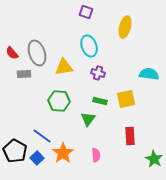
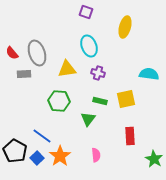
yellow triangle: moved 3 px right, 2 px down
orange star: moved 3 px left, 3 px down
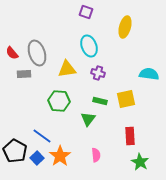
green star: moved 14 px left, 3 px down
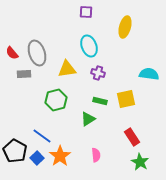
purple square: rotated 16 degrees counterclockwise
green hexagon: moved 3 px left, 1 px up; rotated 20 degrees counterclockwise
green triangle: rotated 21 degrees clockwise
red rectangle: moved 2 px right, 1 px down; rotated 30 degrees counterclockwise
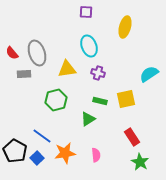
cyan semicircle: rotated 42 degrees counterclockwise
orange star: moved 5 px right, 3 px up; rotated 25 degrees clockwise
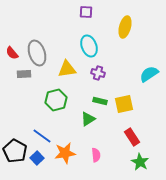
yellow square: moved 2 px left, 5 px down
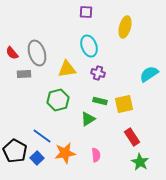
green hexagon: moved 2 px right
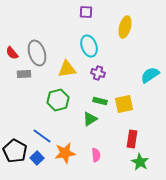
cyan semicircle: moved 1 px right, 1 px down
green triangle: moved 2 px right
red rectangle: moved 2 px down; rotated 42 degrees clockwise
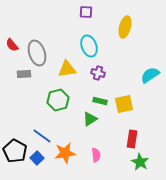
red semicircle: moved 8 px up
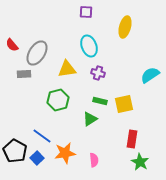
gray ellipse: rotated 50 degrees clockwise
pink semicircle: moved 2 px left, 5 px down
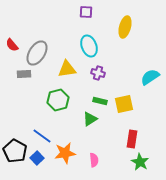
cyan semicircle: moved 2 px down
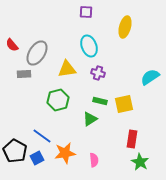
blue square: rotated 16 degrees clockwise
